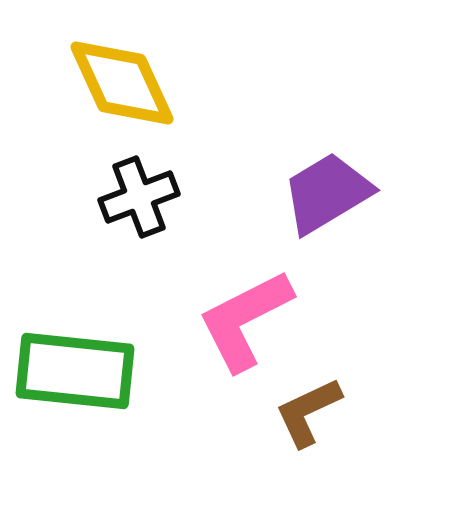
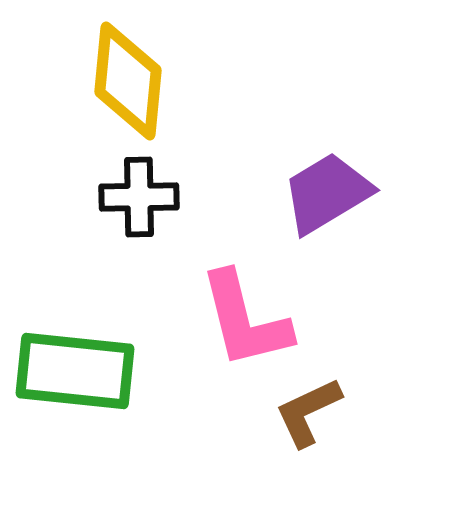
yellow diamond: moved 6 px right, 2 px up; rotated 30 degrees clockwise
black cross: rotated 20 degrees clockwise
pink L-shape: rotated 77 degrees counterclockwise
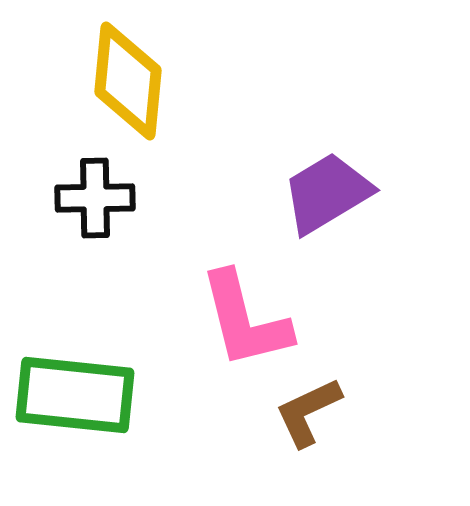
black cross: moved 44 px left, 1 px down
green rectangle: moved 24 px down
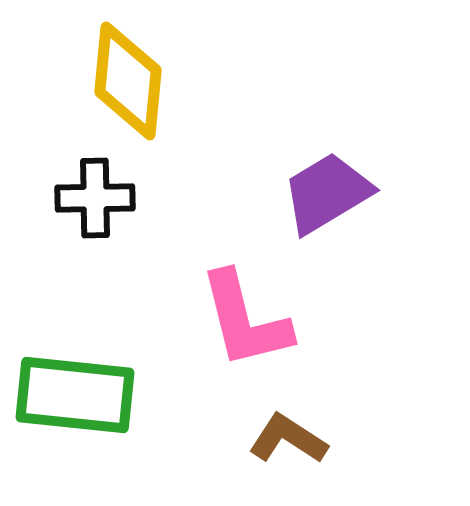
brown L-shape: moved 20 px left, 27 px down; rotated 58 degrees clockwise
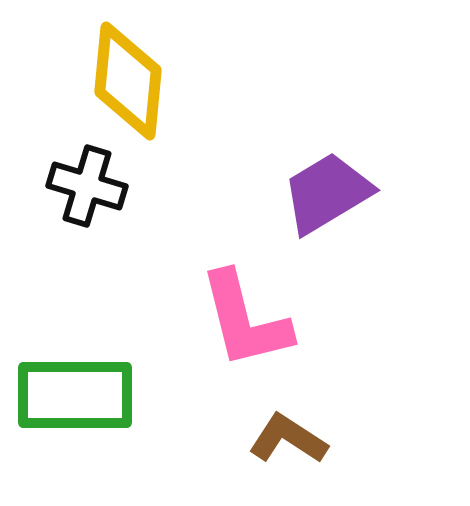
black cross: moved 8 px left, 12 px up; rotated 18 degrees clockwise
green rectangle: rotated 6 degrees counterclockwise
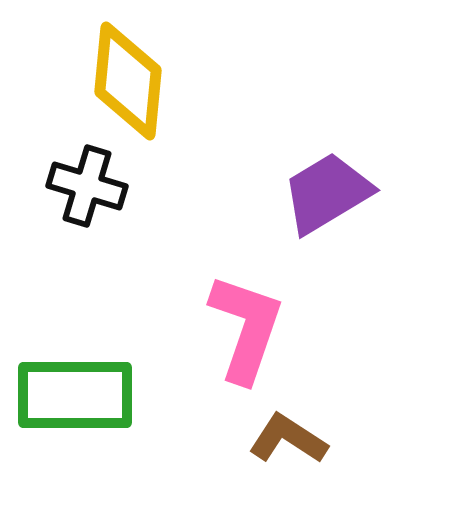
pink L-shape: moved 1 px right, 8 px down; rotated 147 degrees counterclockwise
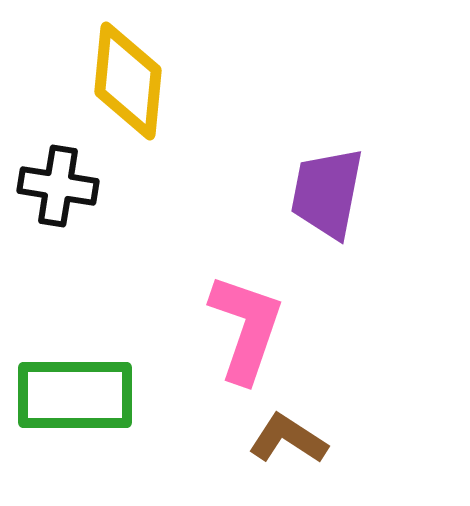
black cross: moved 29 px left; rotated 8 degrees counterclockwise
purple trapezoid: rotated 48 degrees counterclockwise
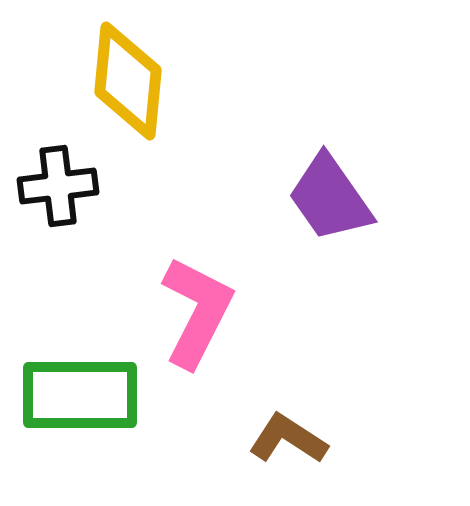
black cross: rotated 16 degrees counterclockwise
purple trapezoid: moved 3 px right, 5 px down; rotated 46 degrees counterclockwise
pink L-shape: moved 49 px left, 16 px up; rotated 8 degrees clockwise
green rectangle: moved 5 px right
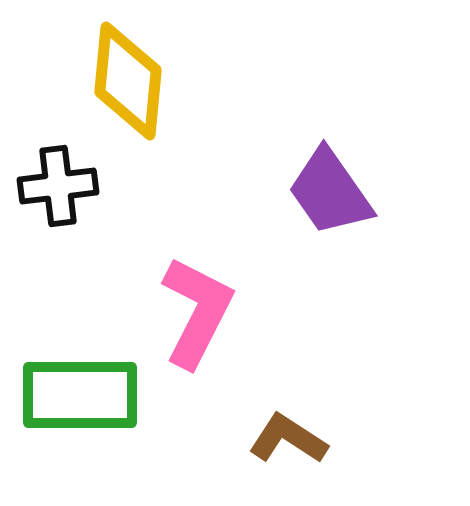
purple trapezoid: moved 6 px up
